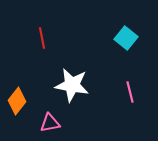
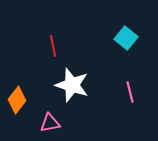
red line: moved 11 px right, 8 px down
white star: rotated 8 degrees clockwise
orange diamond: moved 1 px up
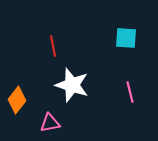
cyan square: rotated 35 degrees counterclockwise
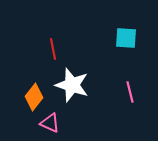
red line: moved 3 px down
orange diamond: moved 17 px right, 3 px up
pink triangle: rotated 35 degrees clockwise
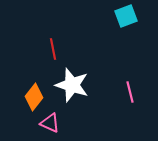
cyan square: moved 22 px up; rotated 25 degrees counterclockwise
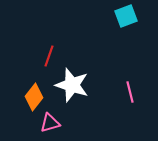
red line: moved 4 px left, 7 px down; rotated 30 degrees clockwise
pink triangle: rotated 40 degrees counterclockwise
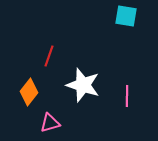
cyan square: rotated 30 degrees clockwise
white star: moved 11 px right
pink line: moved 3 px left, 4 px down; rotated 15 degrees clockwise
orange diamond: moved 5 px left, 5 px up
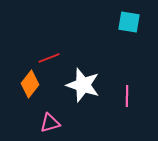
cyan square: moved 3 px right, 6 px down
red line: moved 2 px down; rotated 50 degrees clockwise
orange diamond: moved 1 px right, 8 px up
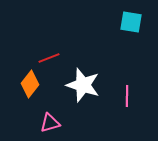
cyan square: moved 2 px right
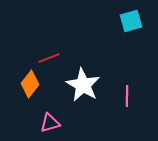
cyan square: moved 1 px up; rotated 25 degrees counterclockwise
white star: rotated 12 degrees clockwise
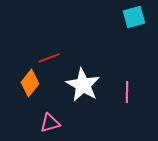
cyan square: moved 3 px right, 4 px up
orange diamond: moved 1 px up
pink line: moved 4 px up
